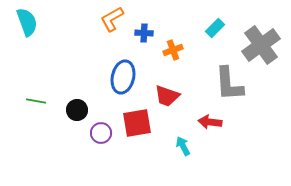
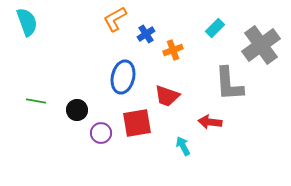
orange L-shape: moved 3 px right
blue cross: moved 2 px right, 1 px down; rotated 36 degrees counterclockwise
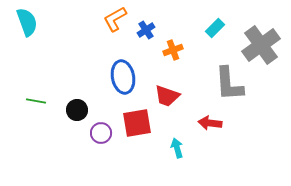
blue cross: moved 4 px up
blue ellipse: rotated 24 degrees counterclockwise
red arrow: moved 1 px down
cyan arrow: moved 6 px left, 2 px down; rotated 12 degrees clockwise
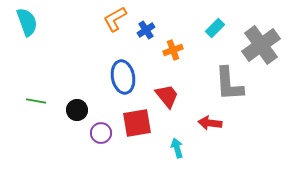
red trapezoid: rotated 148 degrees counterclockwise
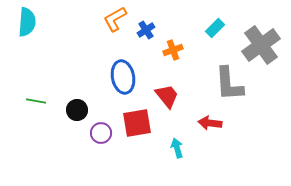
cyan semicircle: rotated 24 degrees clockwise
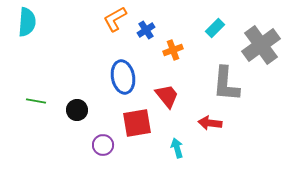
gray L-shape: moved 3 px left; rotated 9 degrees clockwise
purple circle: moved 2 px right, 12 px down
